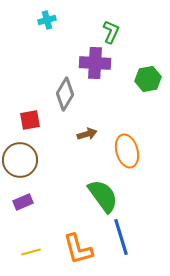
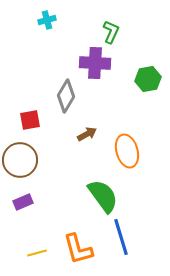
gray diamond: moved 1 px right, 2 px down
brown arrow: rotated 12 degrees counterclockwise
yellow line: moved 6 px right, 1 px down
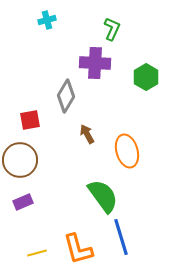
green L-shape: moved 1 px right, 3 px up
green hexagon: moved 2 px left, 2 px up; rotated 20 degrees counterclockwise
brown arrow: rotated 90 degrees counterclockwise
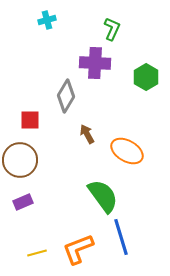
red square: rotated 10 degrees clockwise
orange ellipse: rotated 44 degrees counterclockwise
orange L-shape: rotated 84 degrees clockwise
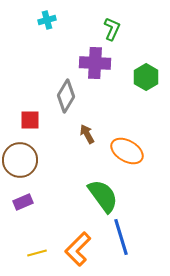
orange L-shape: rotated 24 degrees counterclockwise
